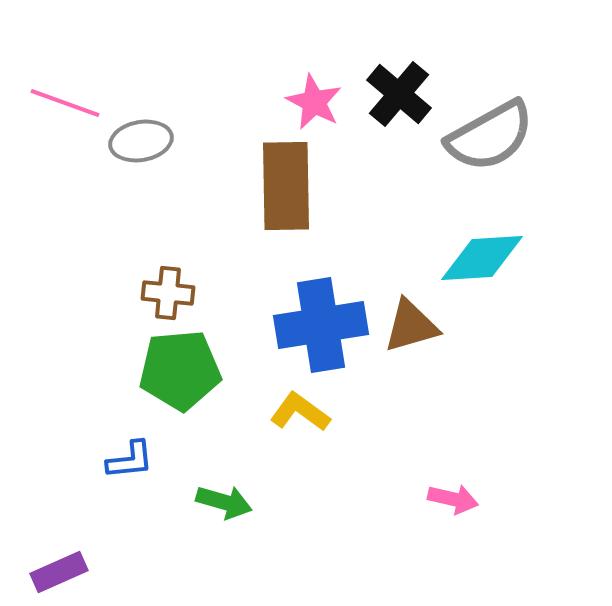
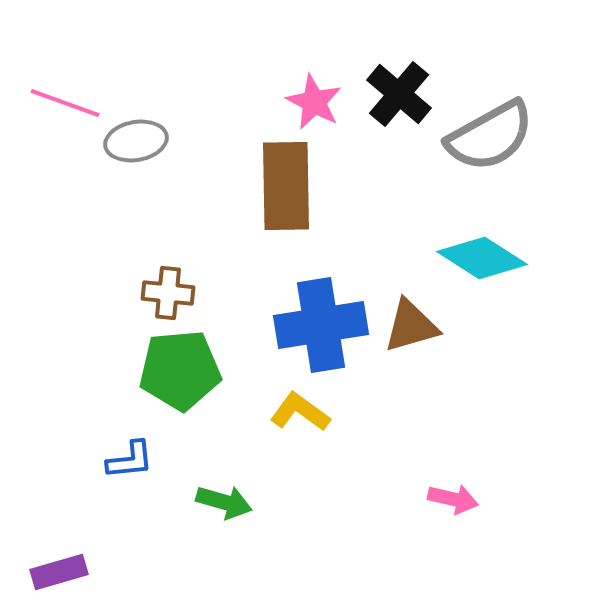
gray ellipse: moved 5 px left
cyan diamond: rotated 36 degrees clockwise
purple rectangle: rotated 8 degrees clockwise
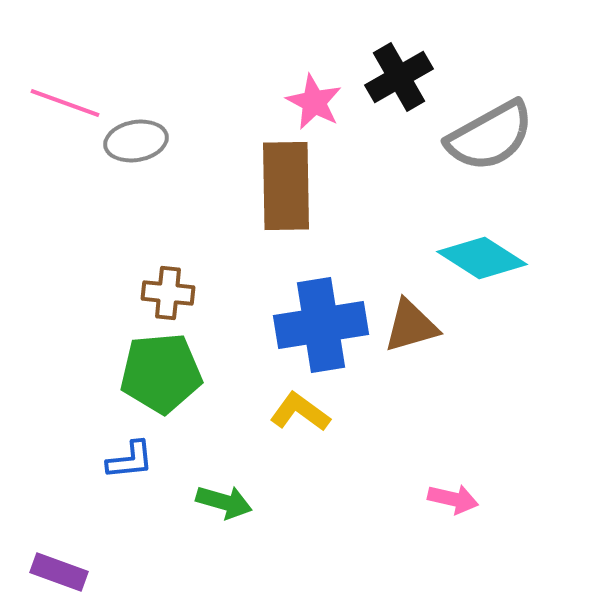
black cross: moved 17 px up; rotated 20 degrees clockwise
green pentagon: moved 19 px left, 3 px down
purple rectangle: rotated 36 degrees clockwise
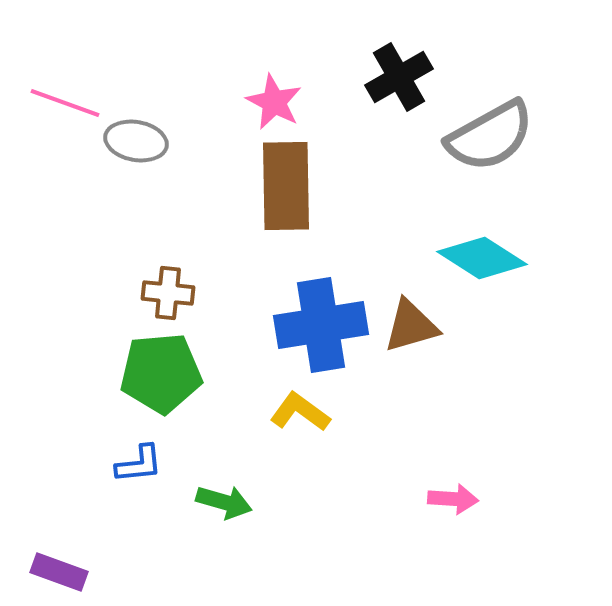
pink star: moved 40 px left
gray ellipse: rotated 20 degrees clockwise
blue L-shape: moved 9 px right, 4 px down
pink arrow: rotated 9 degrees counterclockwise
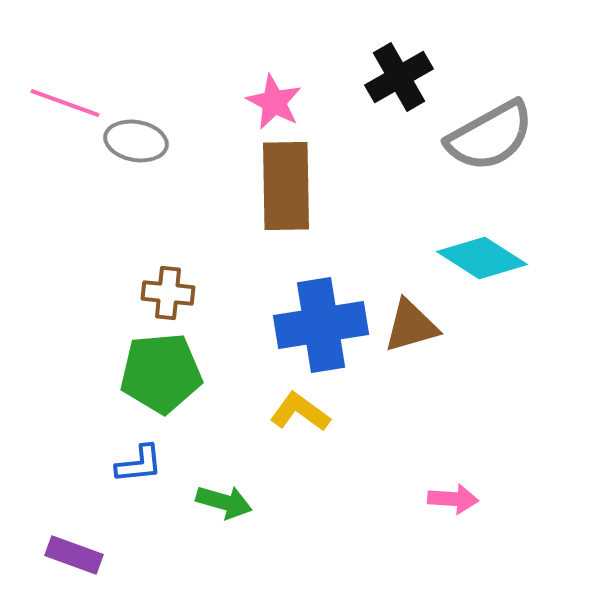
purple rectangle: moved 15 px right, 17 px up
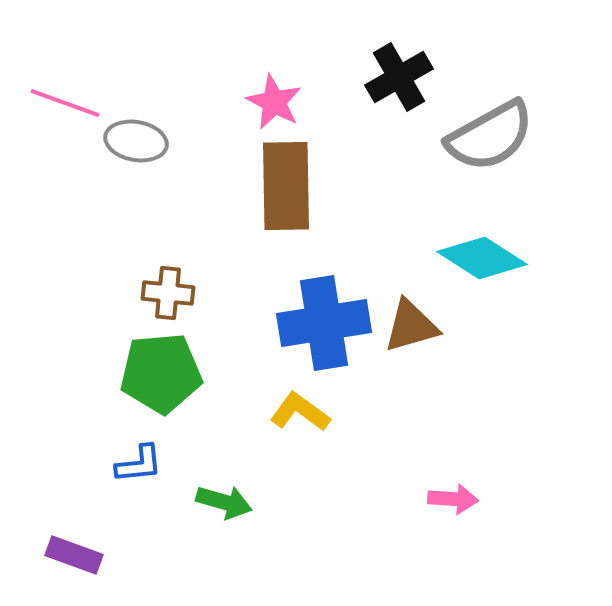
blue cross: moved 3 px right, 2 px up
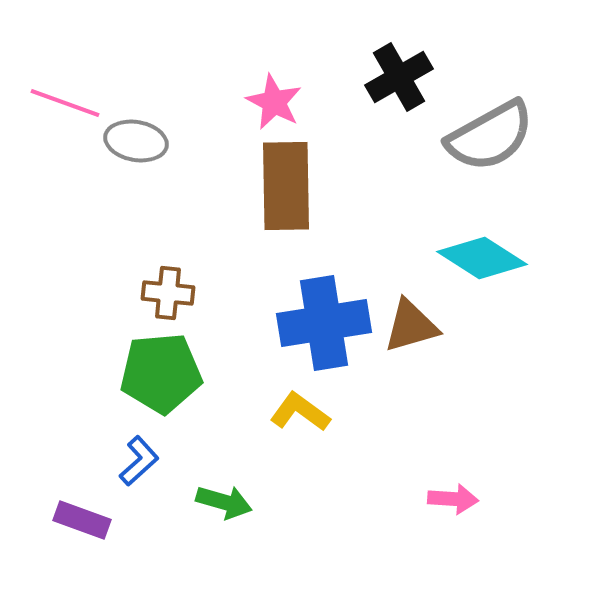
blue L-shape: moved 3 px up; rotated 36 degrees counterclockwise
purple rectangle: moved 8 px right, 35 px up
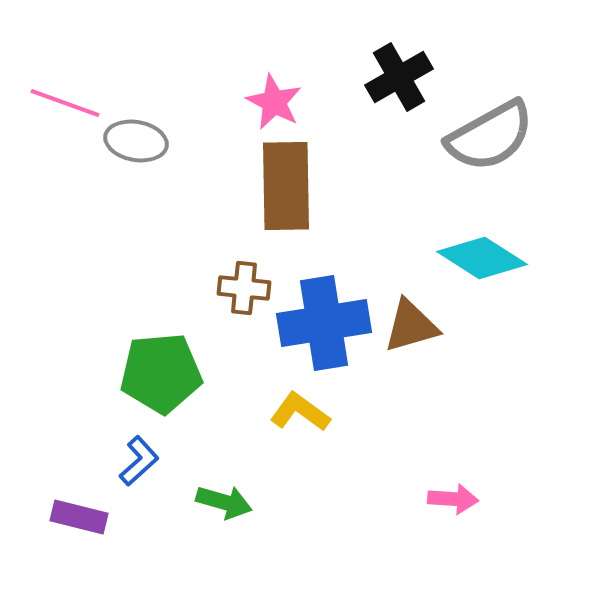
brown cross: moved 76 px right, 5 px up
purple rectangle: moved 3 px left, 3 px up; rotated 6 degrees counterclockwise
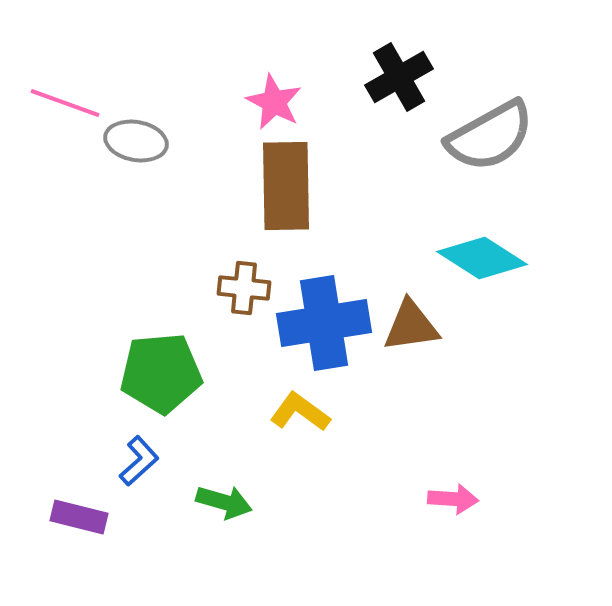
brown triangle: rotated 8 degrees clockwise
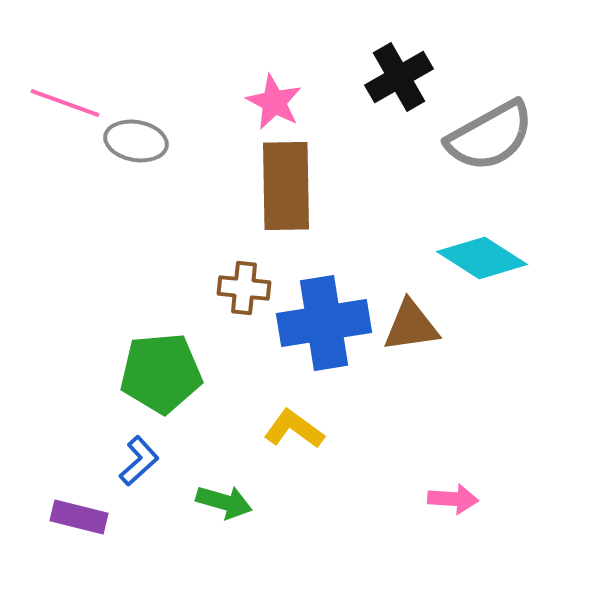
yellow L-shape: moved 6 px left, 17 px down
